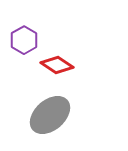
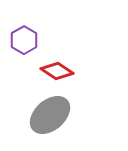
red diamond: moved 6 px down
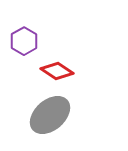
purple hexagon: moved 1 px down
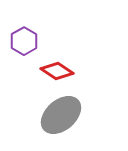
gray ellipse: moved 11 px right
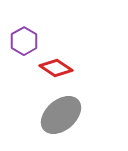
red diamond: moved 1 px left, 3 px up
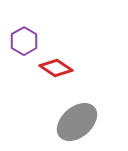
gray ellipse: moved 16 px right, 7 px down
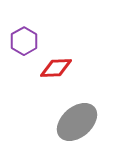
red diamond: rotated 36 degrees counterclockwise
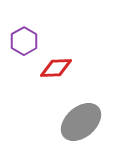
gray ellipse: moved 4 px right
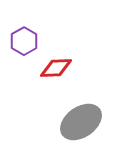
gray ellipse: rotated 6 degrees clockwise
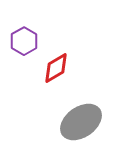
red diamond: rotated 28 degrees counterclockwise
